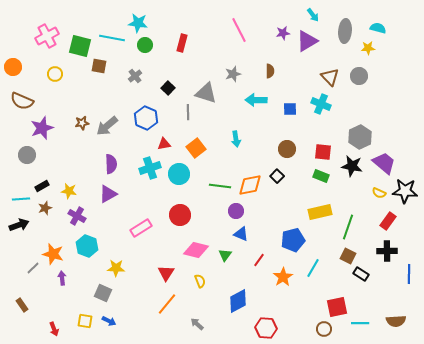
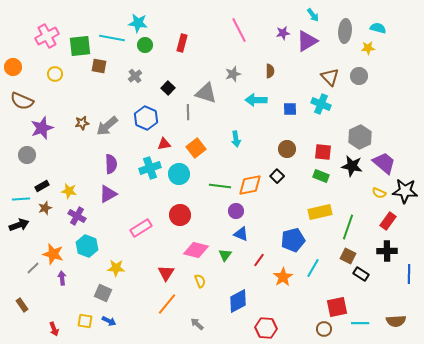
green square at (80, 46): rotated 20 degrees counterclockwise
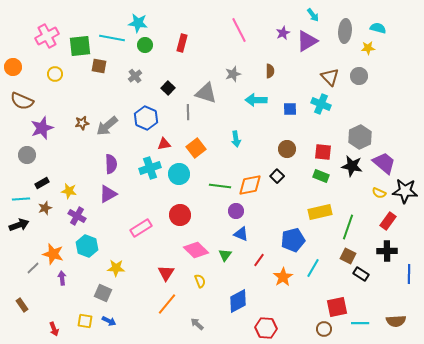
purple star at (283, 33): rotated 16 degrees counterclockwise
black rectangle at (42, 186): moved 3 px up
pink diamond at (196, 250): rotated 30 degrees clockwise
